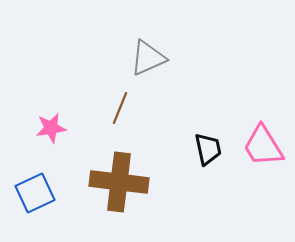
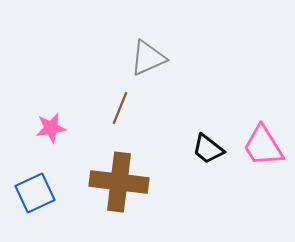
black trapezoid: rotated 140 degrees clockwise
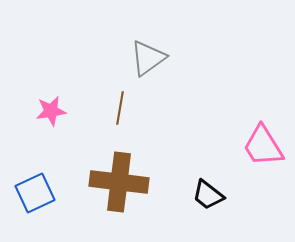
gray triangle: rotated 12 degrees counterclockwise
brown line: rotated 12 degrees counterclockwise
pink star: moved 17 px up
black trapezoid: moved 46 px down
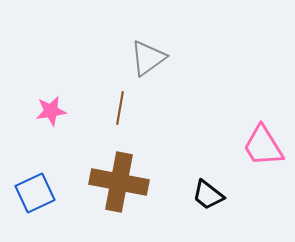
brown cross: rotated 4 degrees clockwise
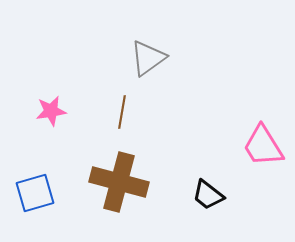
brown line: moved 2 px right, 4 px down
brown cross: rotated 4 degrees clockwise
blue square: rotated 9 degrees clockwise
